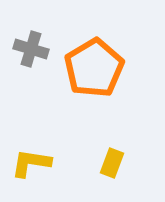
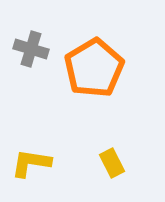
yellow rectangle: rotated 48 degrees counterclockwise
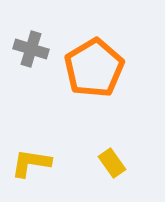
yellow rectangle: rotated 8 degrees counterclockwise
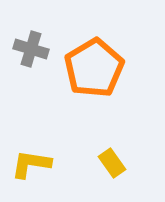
yellow L-shape: moved 1 px down
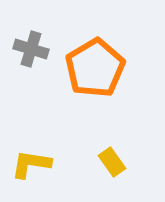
orange pentagon: moved 1 px right
yellow rectangle: moved 1 px up
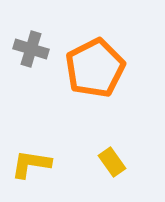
orange pentagon: rotated 4 degrees clockwise
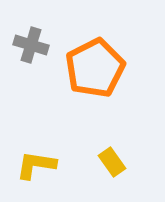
gray cross: moved 4 px up
yellow L-shape: moved 5 px right, 1 px down
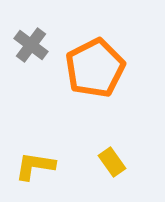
gray cross: rotated 20 degrees clockwise
yellow L-shape: moved 1 px left, 1 px down
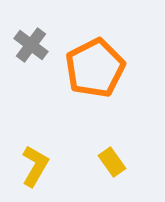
yellow L-shape: rotated 111 degrees clockwise
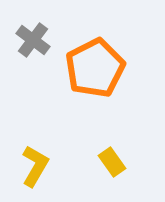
gray cross: moved 2 px right, 5 px up
